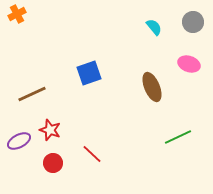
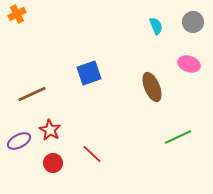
cyan semicircle: moved 2 px right, 1 px up; rotated 18 degrees clockwise
red star: rotated 10 degrees clockwise
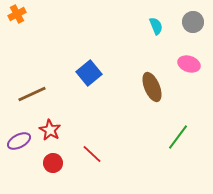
blue square: rotated 20 degrees counterclockwise
green line: rotated 28 degrees counterclockwise
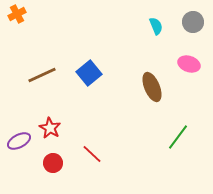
brown line: moved 10 px right, 19 px up
red star: moved 2 px up
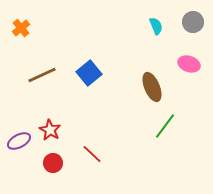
orange cross: moved 4 px right, 14 px down; rotated 12 degrees counterclockwise
red star: moved 2 px down
green line: moved 13 px left, 11 px up
